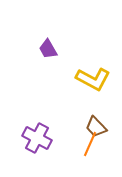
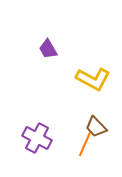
orange line: moved 5 px left
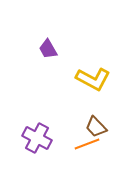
orange line: moved 2 px right; rotated 45 degrees clockwise
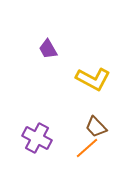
orange line: moved 4 px down; rotated 20 degrees counterclockwise
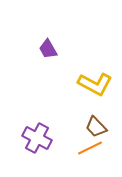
yellow L-shape: moved 2 px right, 5 px down
orange line: moved 3 px right; rotated 15 degrees clockwise
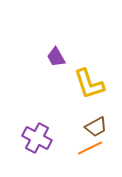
purple trapezoid: moved 8 px right, 8 px down
yellow L-shape: moved 6 px left; rotated 44 degrees clockwise
brown trapezoid: rotated 75 degrees counterclockwise
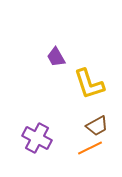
brown trapezoid: moved 1 px right, 1 px up
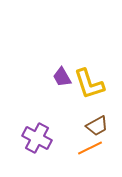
purple trapezoid: moved 6 px right, 20 px down
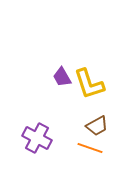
orange line: rotated 45 degrees clockwise
